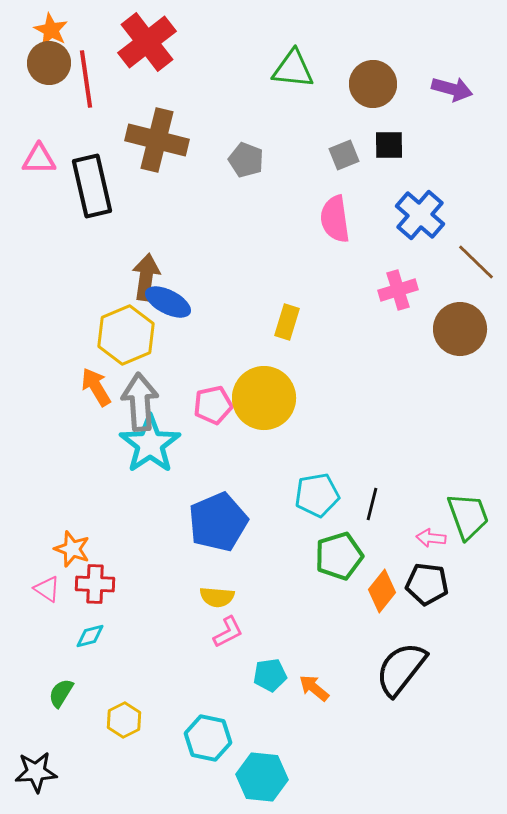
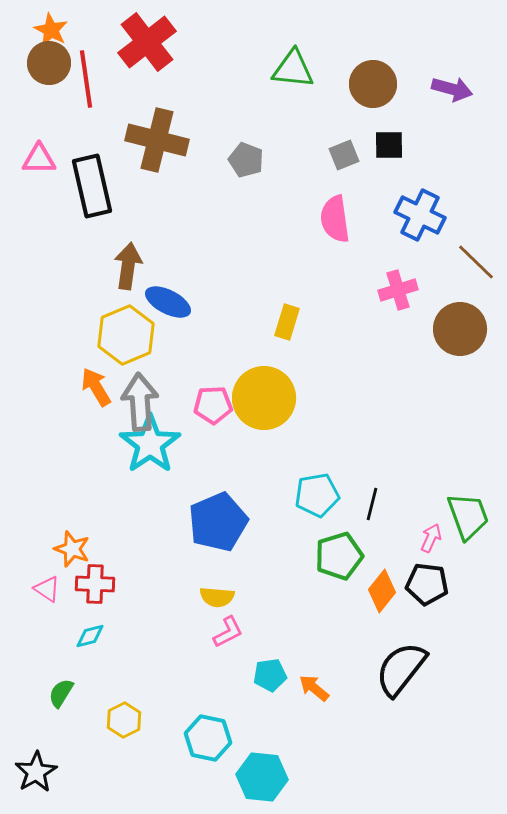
blue cross at (420, 215): rotated 15 degrees counterclockwise
brown arrow at (146, 277): moved 18 px left, 11 px up
pink pentagon at (213, 405): rotated 9 degrees clockwise
pink arrow at (431, 538): rotated 108 degrees clockwise
black star at (36, 772): rotated 27 degrees counterclockwise
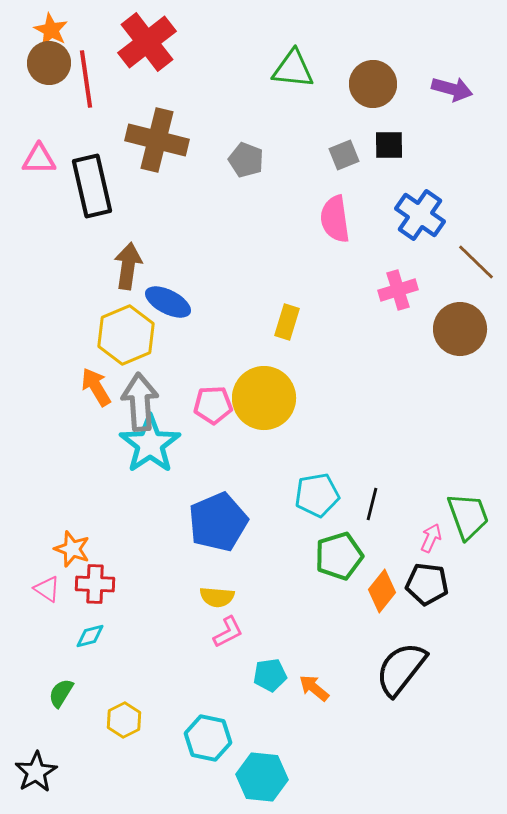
blue cross at (420, 215): rotated 9 degrees clockwise
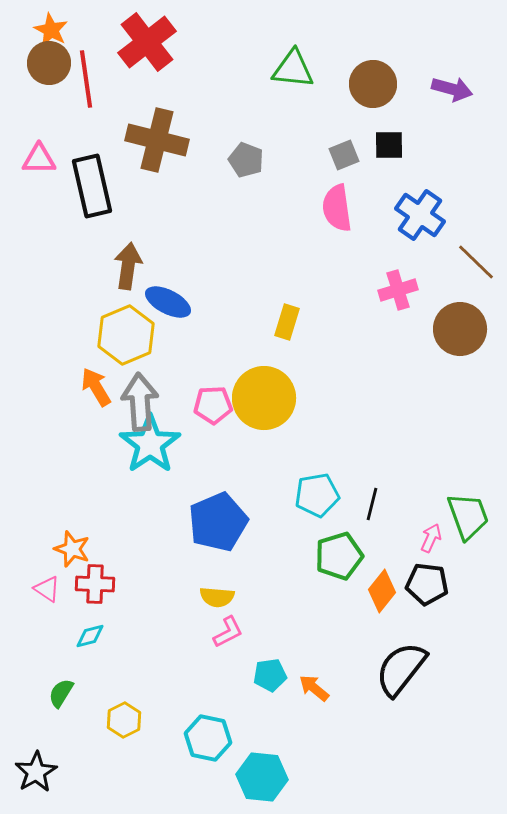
pink semicircle at (335, 219): moved 2 px right, 11 px up
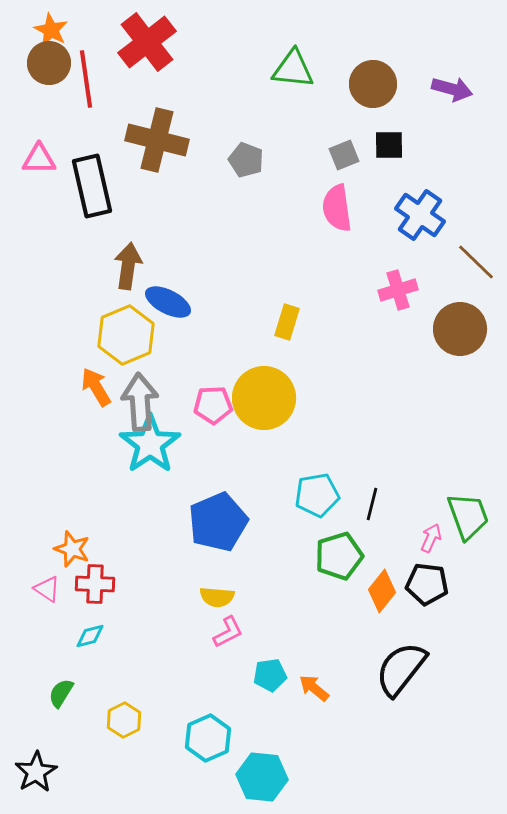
cyan hexagon at (208, 738): rotated 24 degrees clockwise
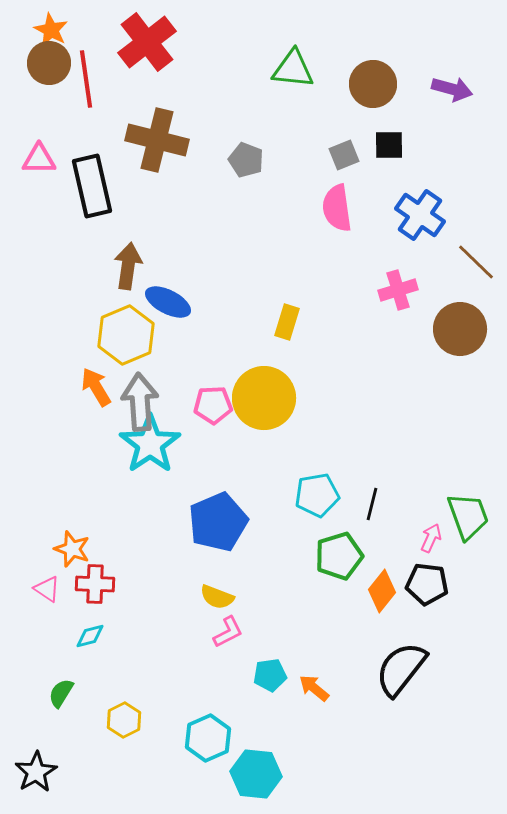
yellow semicircle at (217, 597): rotated 16 degrees clockwise
cyan hexagon at (262, 777): moved 6 px left, 3 px up
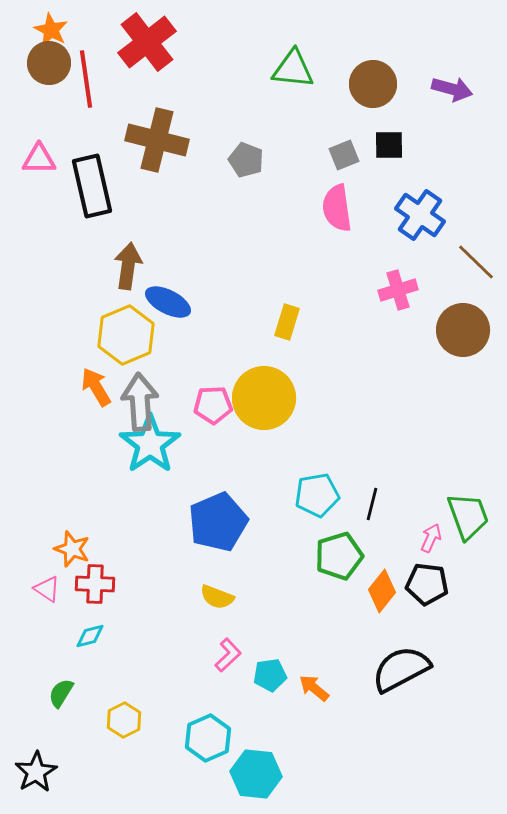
brown circle at (460, 329): moved 3 px right, 1 px down
pink L-shape at (228, 632): moved 23 px down; rotated 16 degrees counterclockwise
black semicircle at (401, 669): rotated 24 degrees clockwise
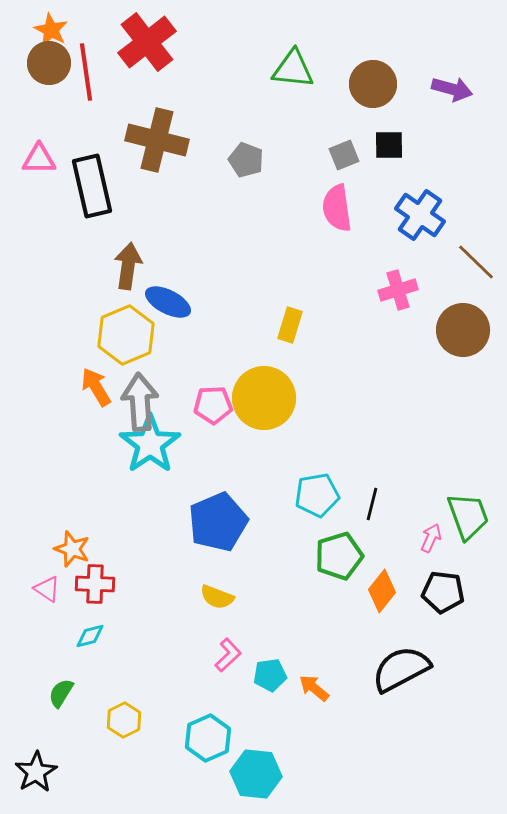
red line at (86, 79): moved 7 px up
yellow rectangle at (287, 322): moved 3 px right, 3 px down
black pentagon at (427, 584): moved 16 px right, 8 px down
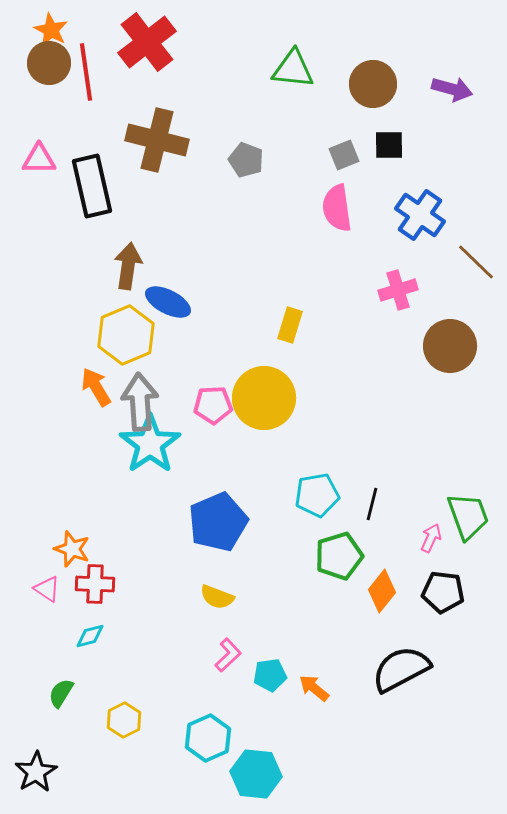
brown circle at (463, 330): moved 13 px left, 16 px down
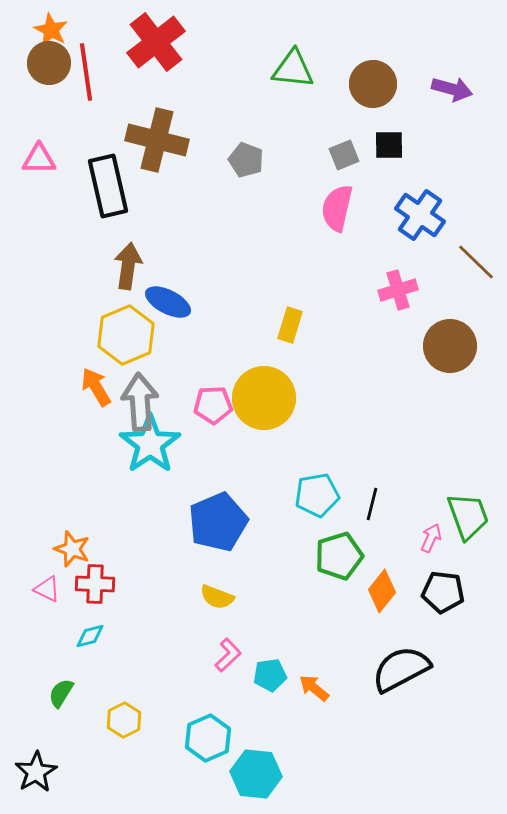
red cross at (147, 42): moved 9 px right
black rectangle at (92, 186): moved 16 px right
pink semicircle at (337, 208): rotated 21 degrees clockwise
pink triangle at (47, 589): rotated 8 degrees counterclockwise
